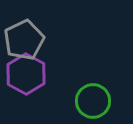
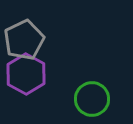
green circle: moved 1 px left, 2 px up
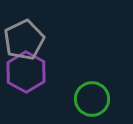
purple hexagon: moved 2 px up
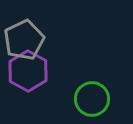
purple hexagon: moved 2 px right, 1 px up
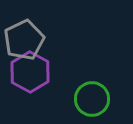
purple hexagon: moved 2 px right, 1 px down
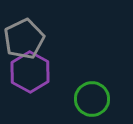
gray pentagon: moved 1 px up
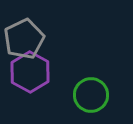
green circle: moved 1 px left, 4 px up
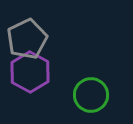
gray pentagon: moved 3 px right
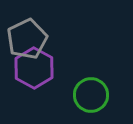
purple hexagon: moved 4 px right, 4 px up
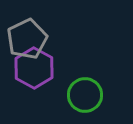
green circle: moved 6 px left
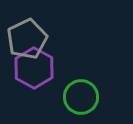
green circle: moved 4 px left, 2 px down
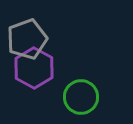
gray pentagon: rotated 6 degrees clockwise
